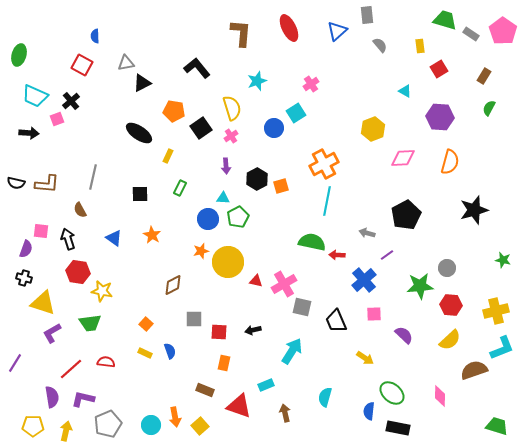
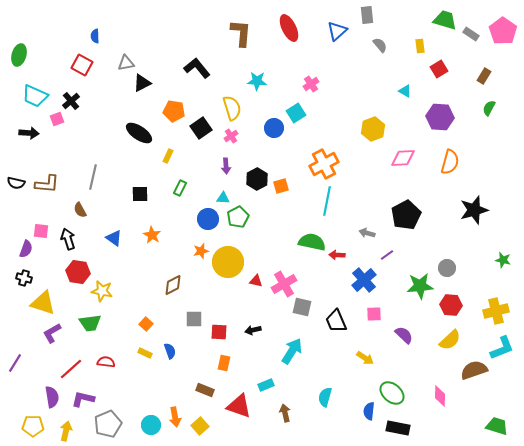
cyan star at (257, 81): rotated 24 degrees clockwise
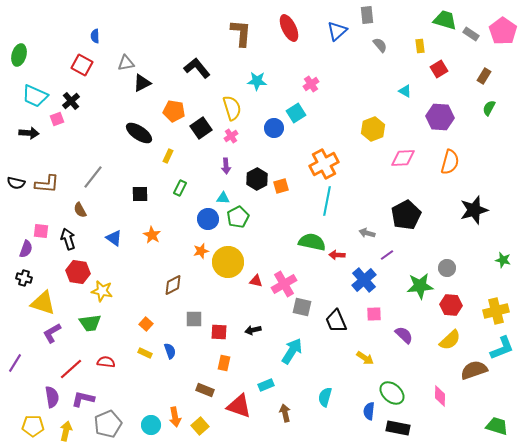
gray line at (93, 177): rotated 25 degrees clockwise
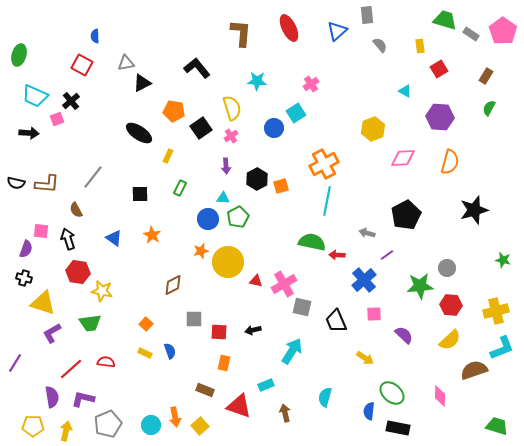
brown rectangle at (484, 76): moved 2 px right
brown semicircle at (80, 210): moved 4 px left
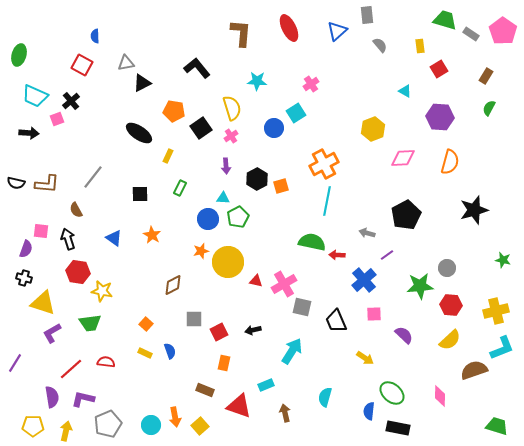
red square at (219, 332): rotated 30 degrees counterclockwise
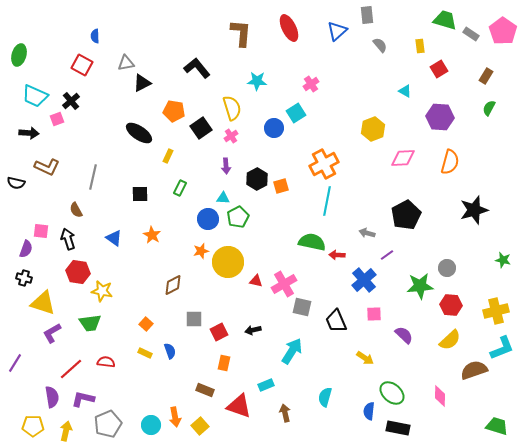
gray line at (93, 177): rotated 25 degrees counterclockwise
brown L-shape at (47, 184): moved 17 px up; rotated 20 degrees clockwise
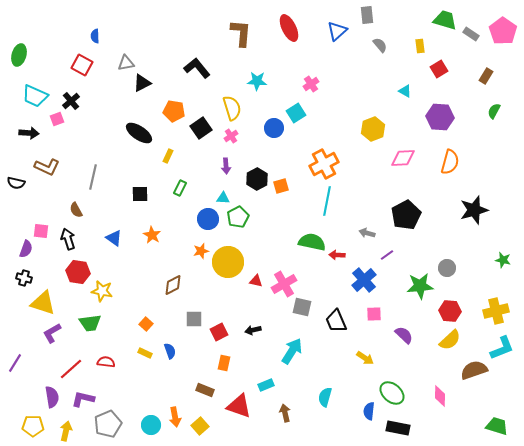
green semicircle at (489, 108): moved 5 px right, 3 px down
red hexagon at (451, 305): moved 1 px left, 6 px down
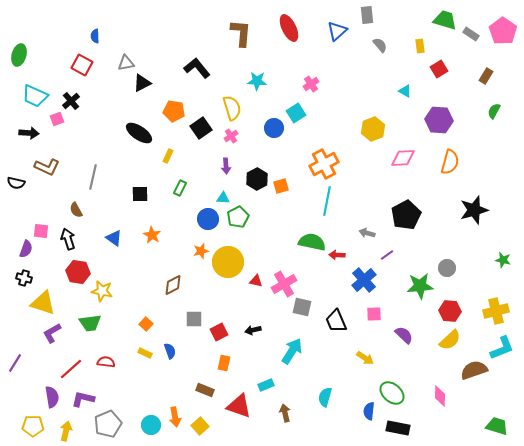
purple hexagon at (440, 117): moved 1 px left, 3 px down
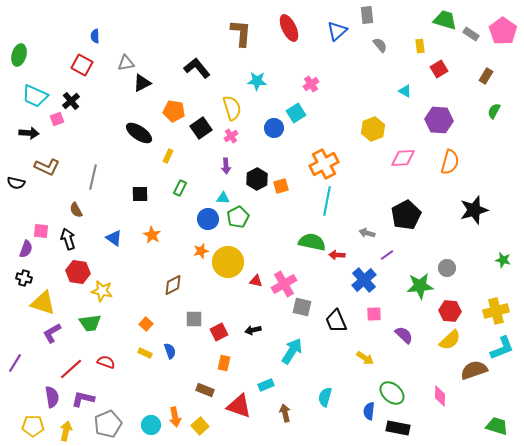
red semicircle at (106, 362): rotated 12 degrees clockwise
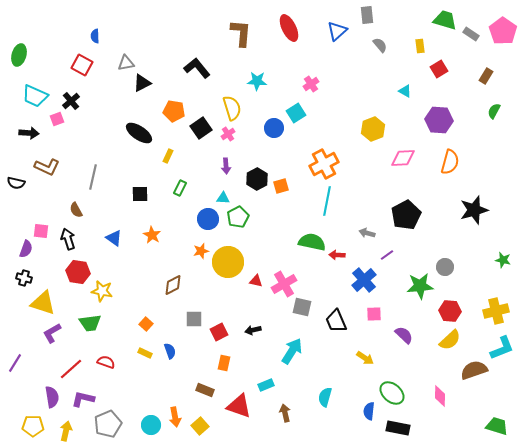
pink cross at (231, 136): moved 3 px left, 2 px up
gray circle at (447, 268): moved 2 px left, 1 px up
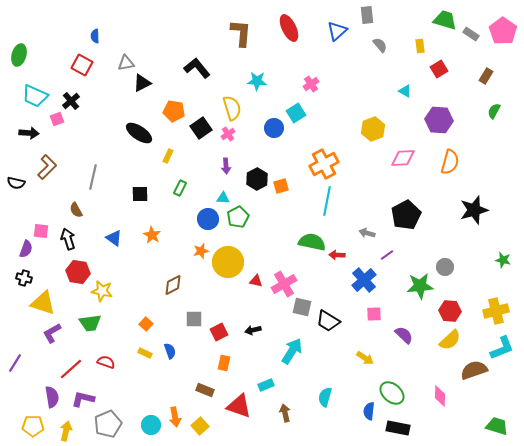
brown L-shape at (47, 167): rotated 70 degrees counterclockwise
black trapezoid at (336, 321): moved 8 px left; rotated 35 degrees counterclockwise
